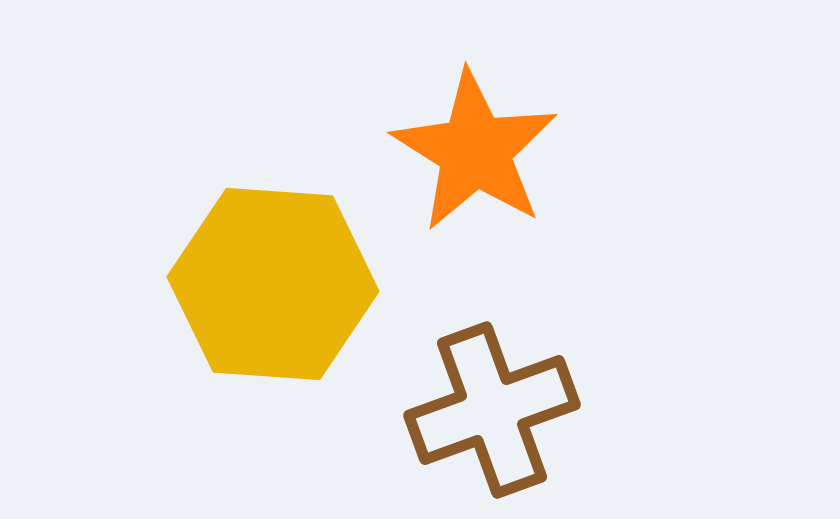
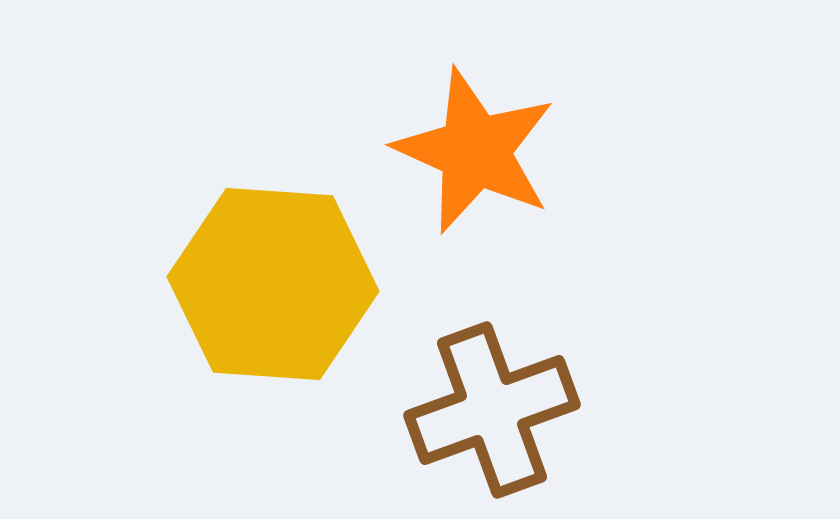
orange star: rotated 8 degrees counterclockwise
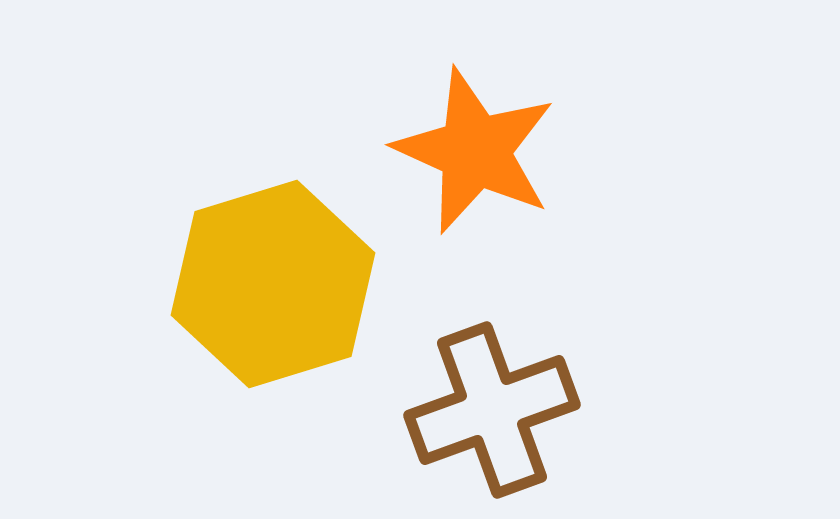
yellow hexagon: rotated 21 degrees counterclockwise
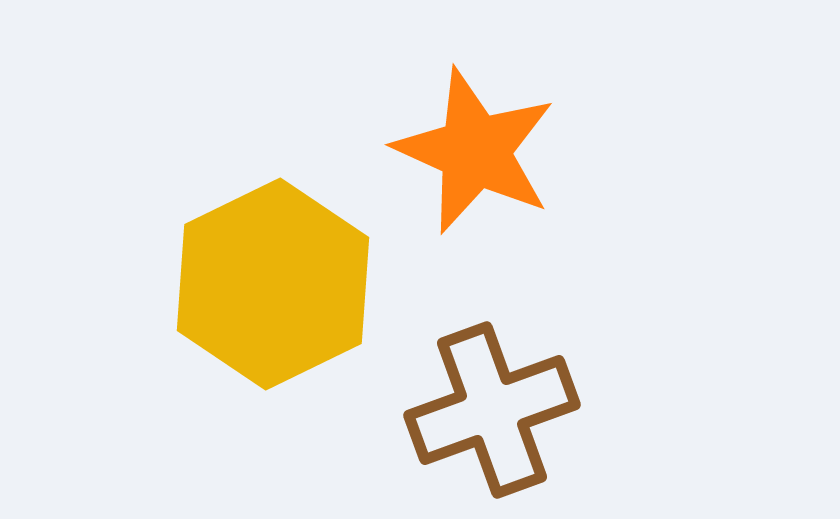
yellow hexagon: rotated 9 degrees counterclockwise
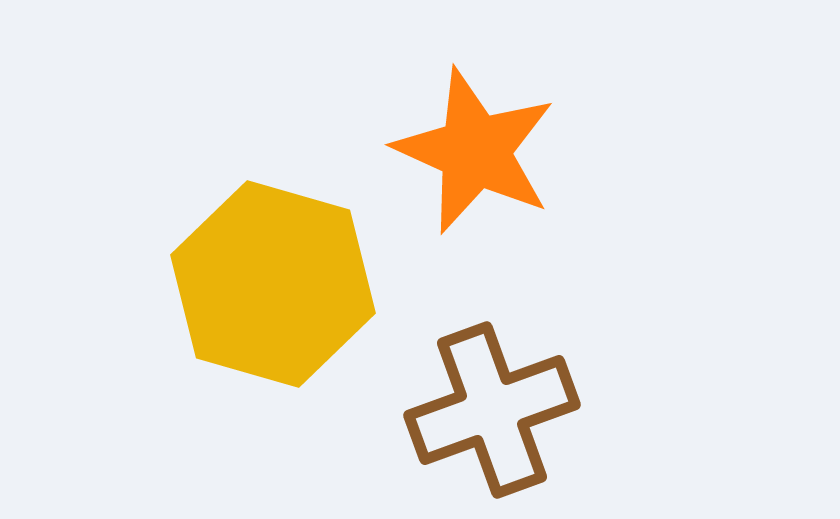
yellow hexagon: rotated 18 degrees counterclockwise
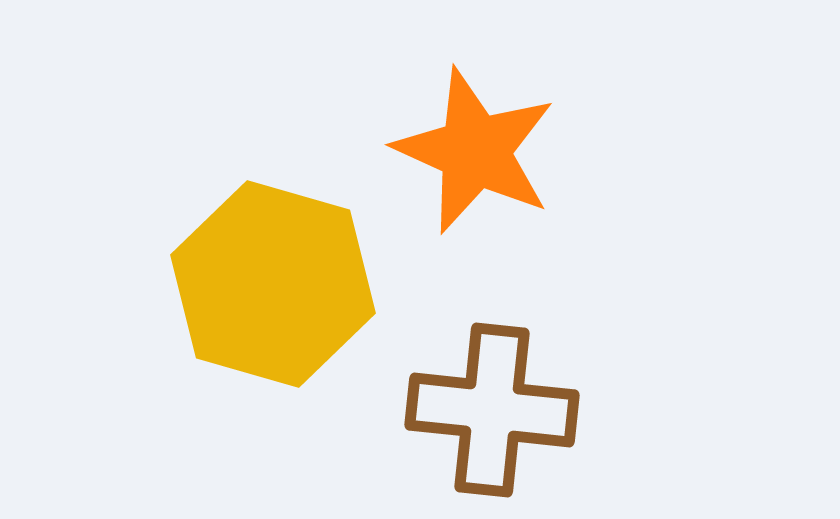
brown cross: rotated 26 degrees clockwise
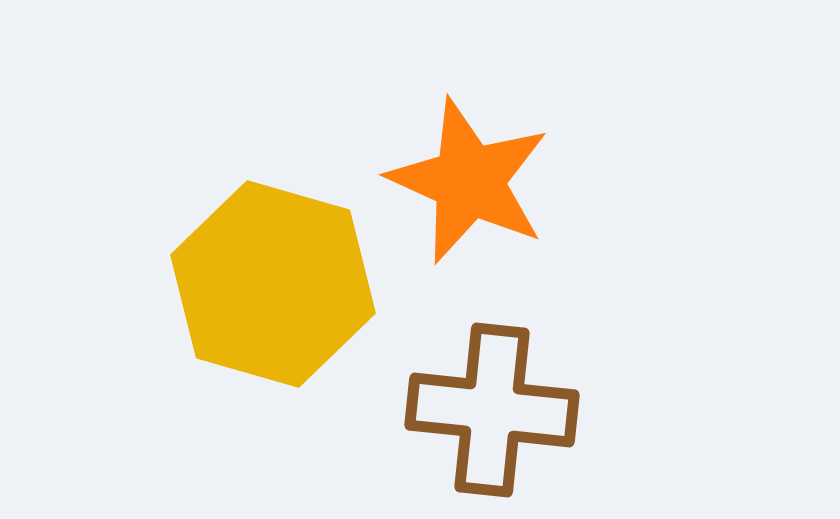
orange star: moved 6 px left, 30 px down
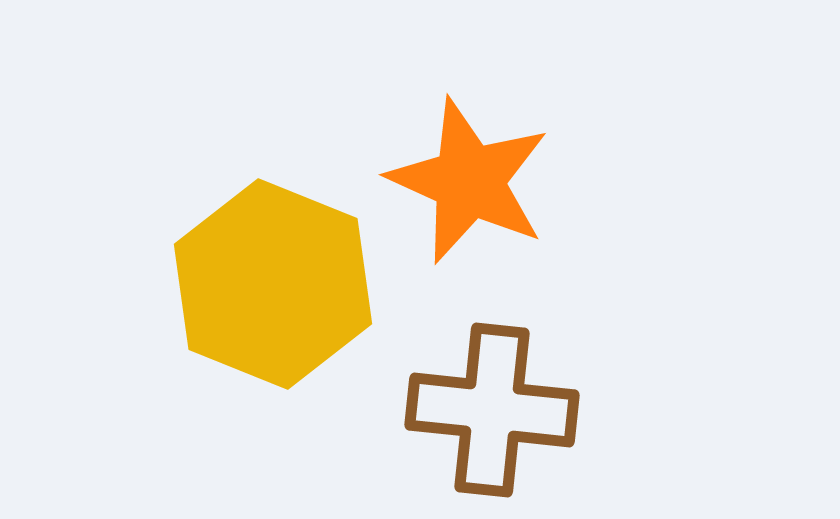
yellow hexagon: rotated 6 degrees clockwise
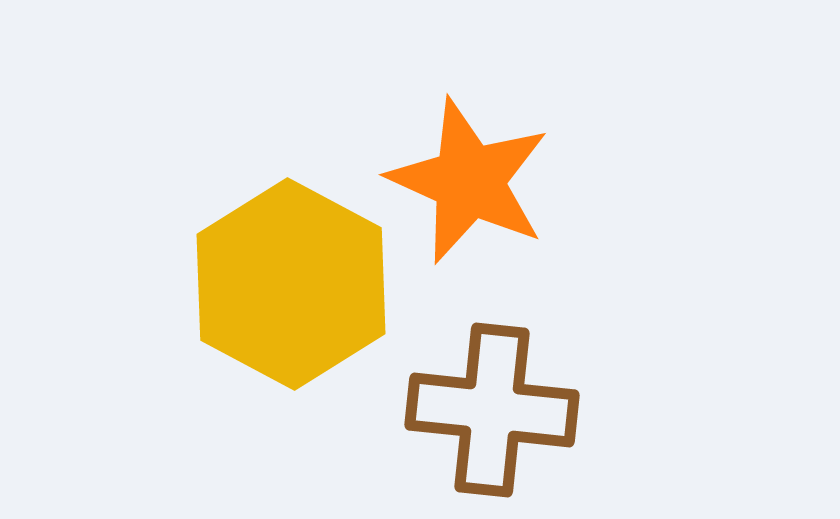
yellow hexagon: moved 18 px right; rotated 6 degrees clockwise
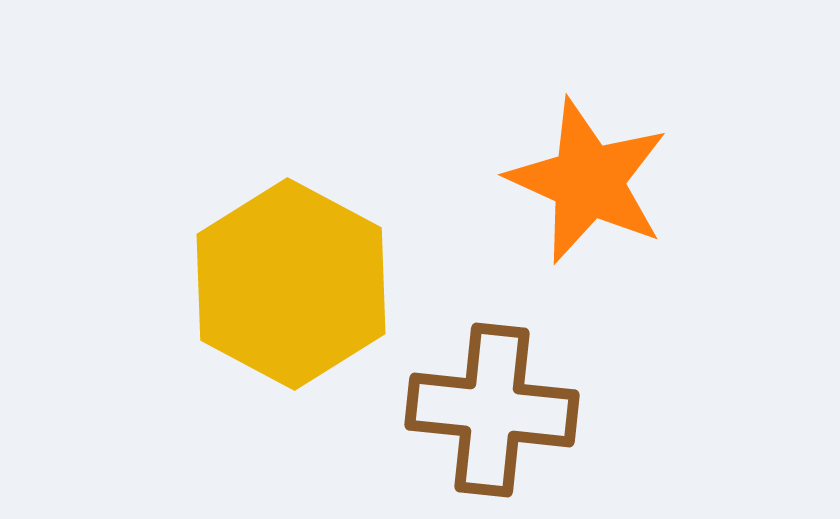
orange star: moved 119 px right
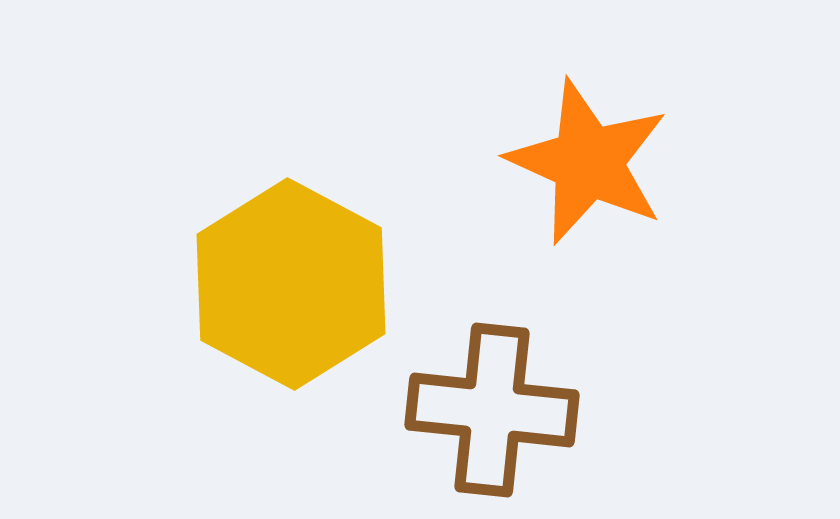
orange star: moved 19 px up
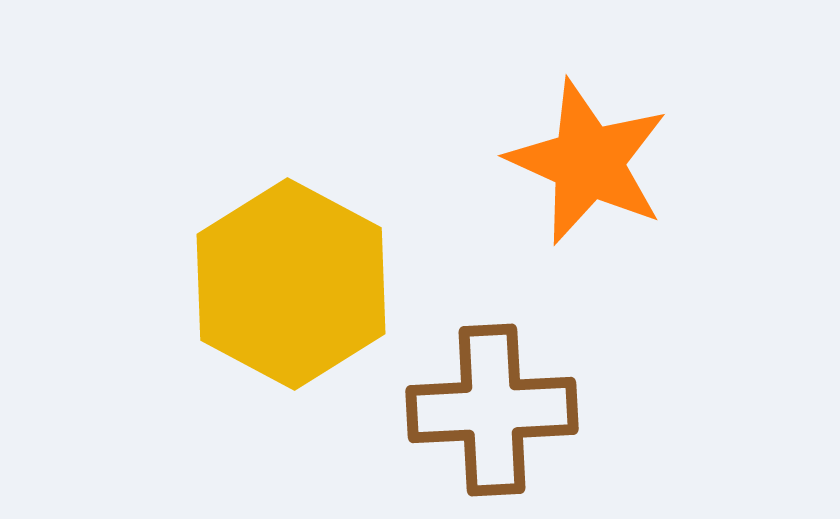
brown cross: rotated 9 degrees counterclockwise
